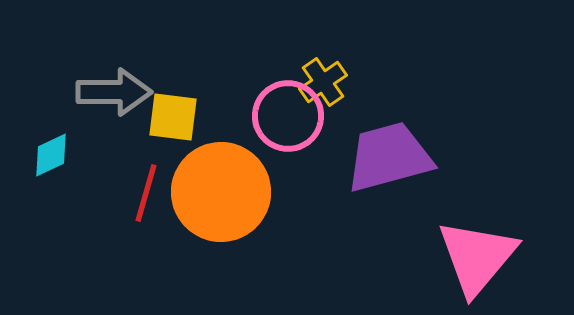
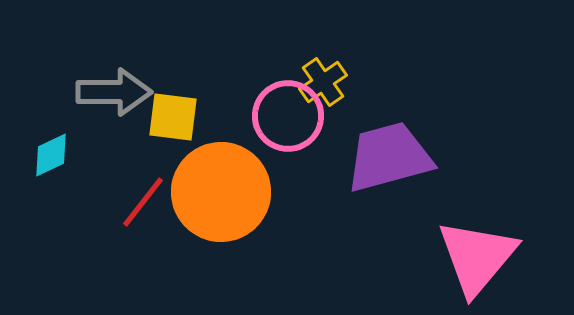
red line: moved 3 px left, 9 px down; rotated 22 degrees clockwise
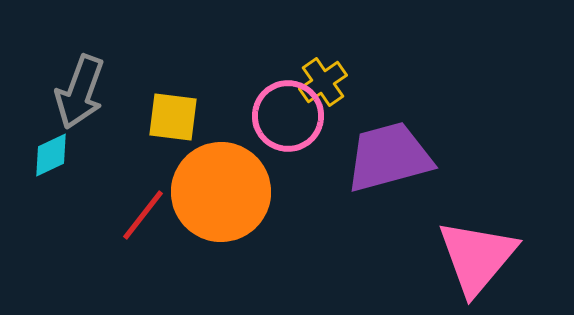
gray arrow: moved 34 px left; rotated 110 degrees clockwise
red line: moved 13 px down
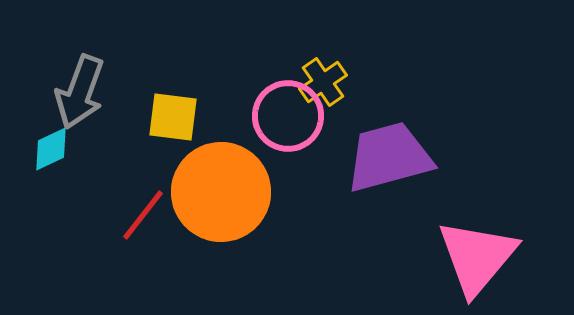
cyan diamond: moved 6 px up
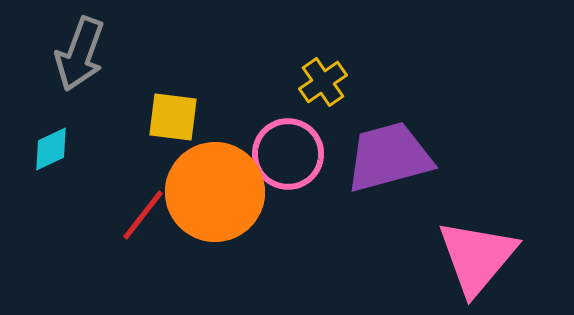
gray arrow: moved 38 px up
pink circle: moved 38 px down
orange circle: moved 6 px left
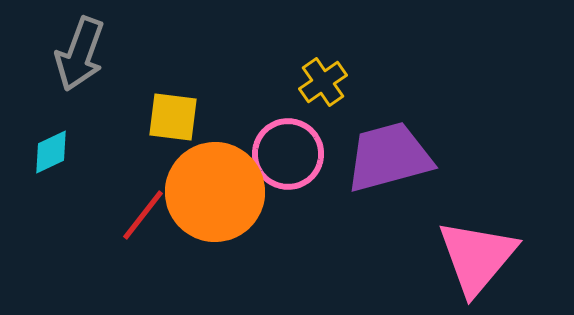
cyan diamond: moved 3 px down
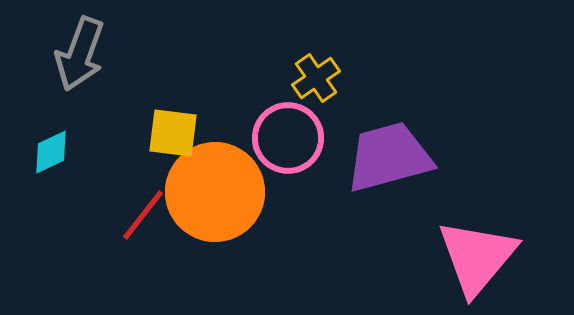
yellow cross: moved 7 px left, 4 px up
yellow square: moved 16 px down
pink circle: moved 16 px up
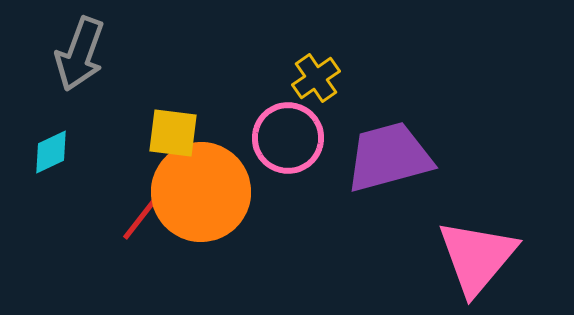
orange circle: moved 14 px left
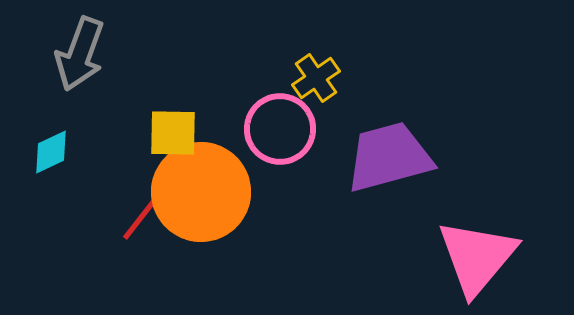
yellow square: rotated 6 degrees counterclockwise
pink circle: moved 8 px left, 9 px up
